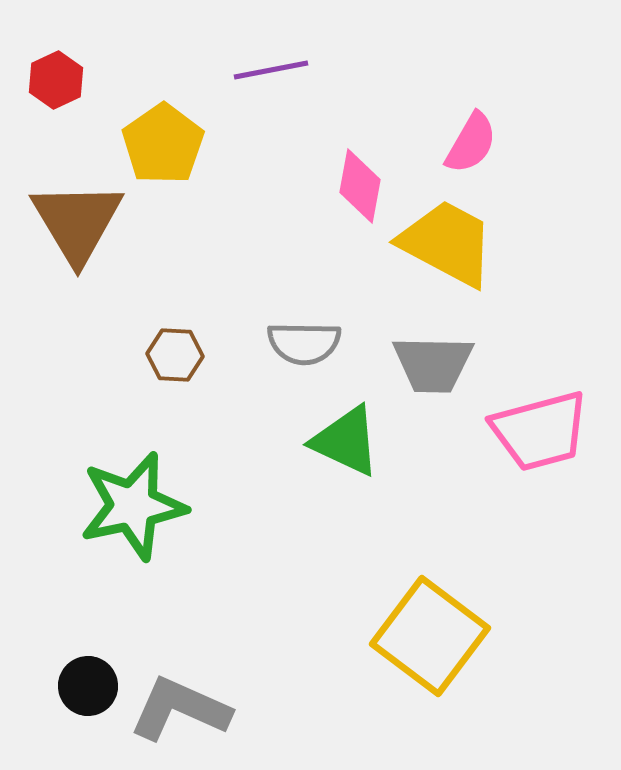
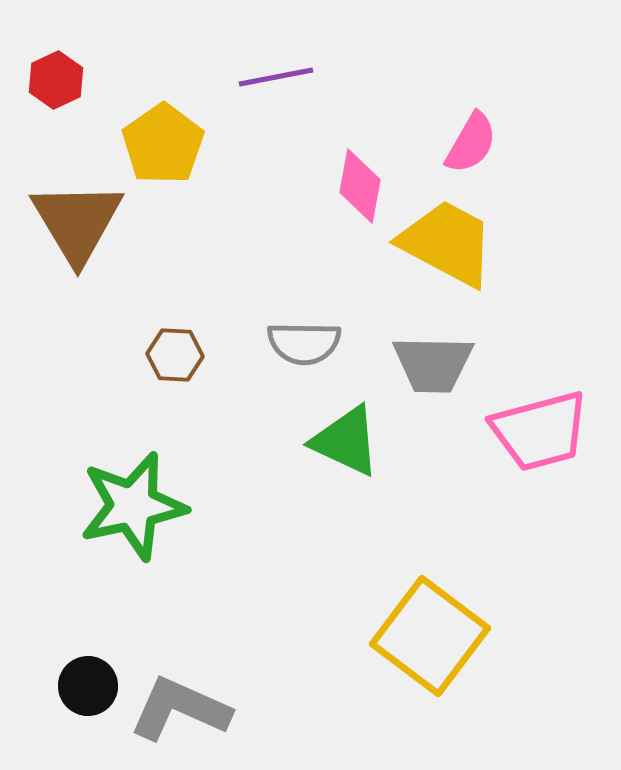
purple line: moved 5 px right, 7 px down
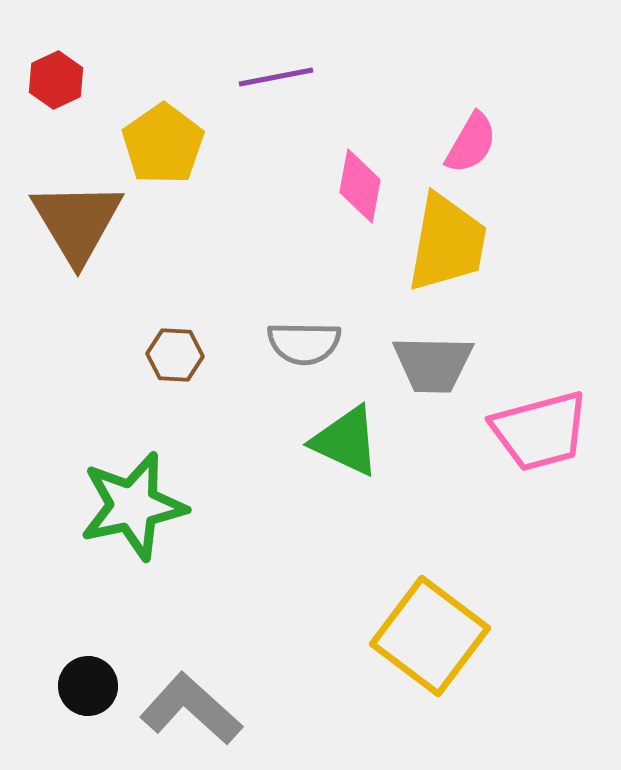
yellow trapezoid: rotated 72 degrees clockwise
gray L-shape: moved 11 px right; rotated 18 degrees clockwise
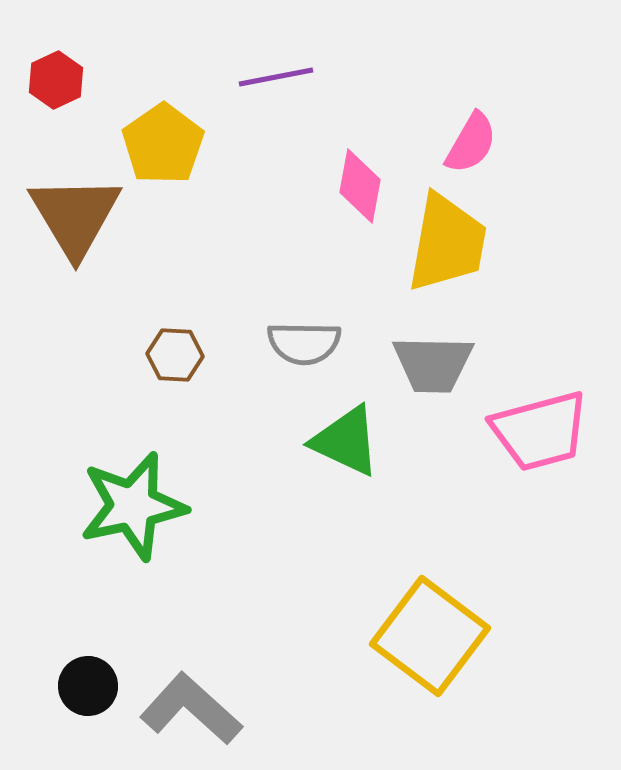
brown triangle: moved 2 px left, 6 px up
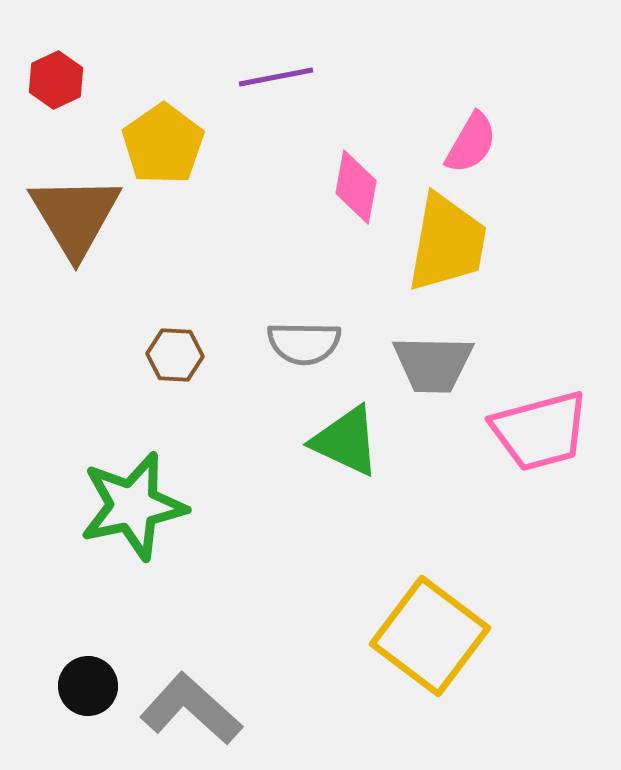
pink diamond: moved 4 px left, 1 px down
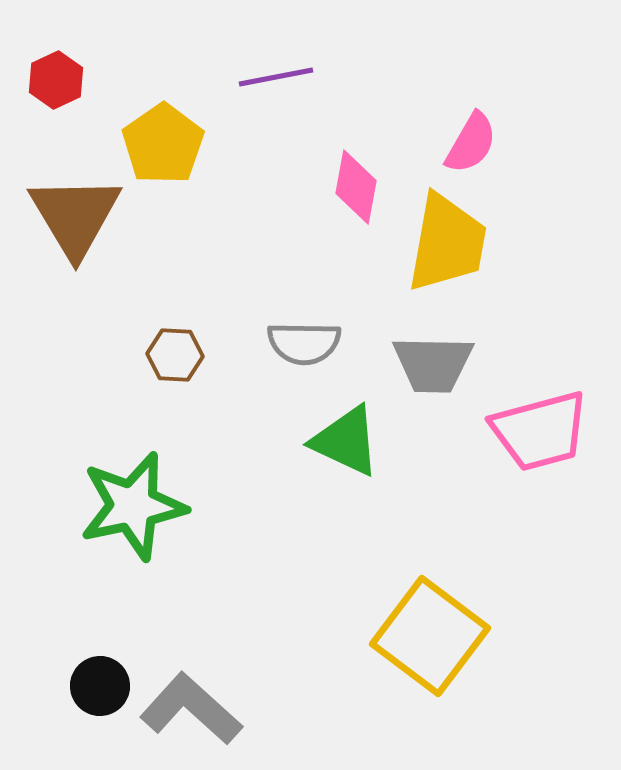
black circle: moved 12 px right
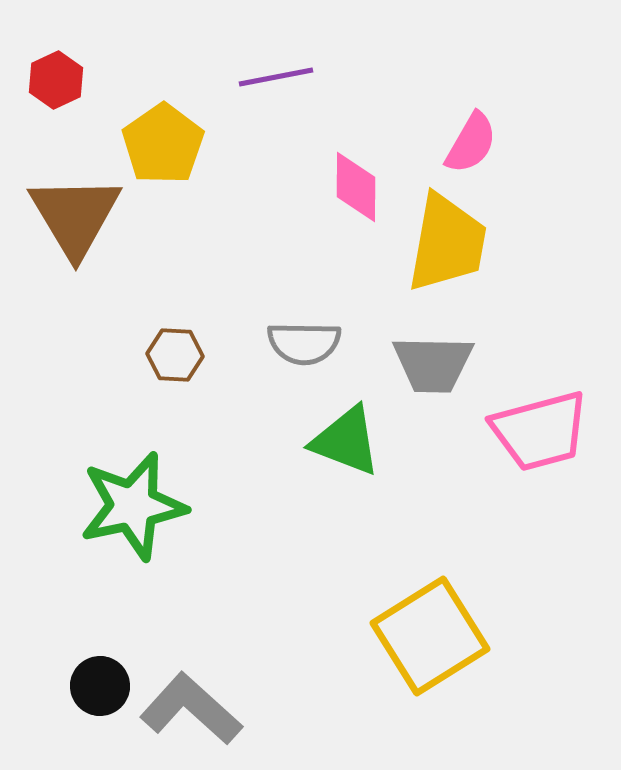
pink diamond: rotated 10 degrees counterclockwise
green triangle: rotated 4 degrees counterclockwise
yellow square: rotated 21 degrees clockwise
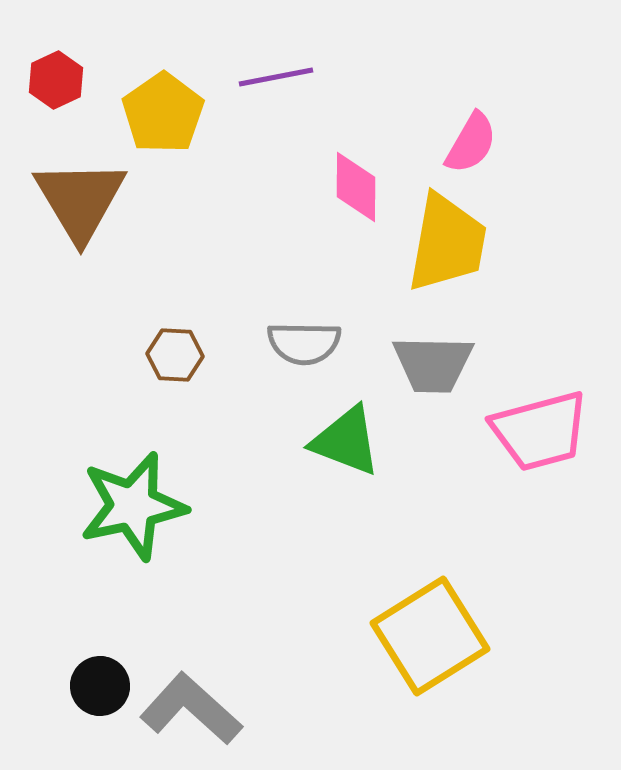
yellow pentagon: moved 31 px up
brown triangle: moved 5 px right, 16 px up
